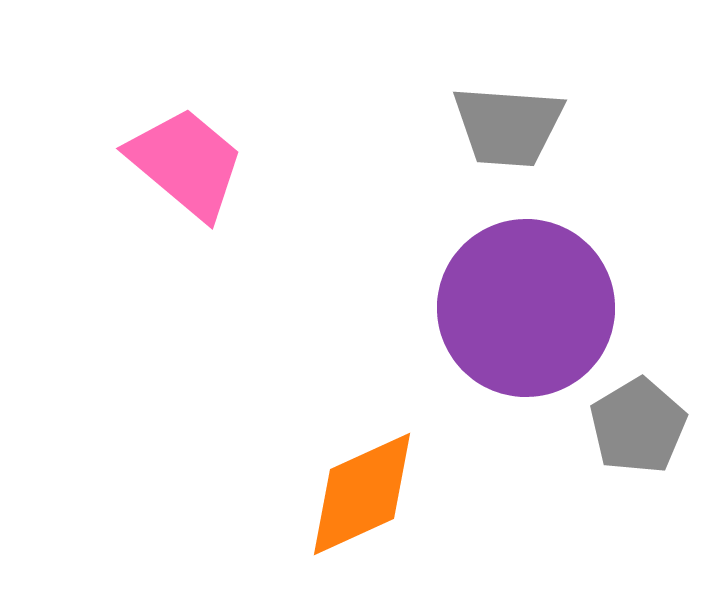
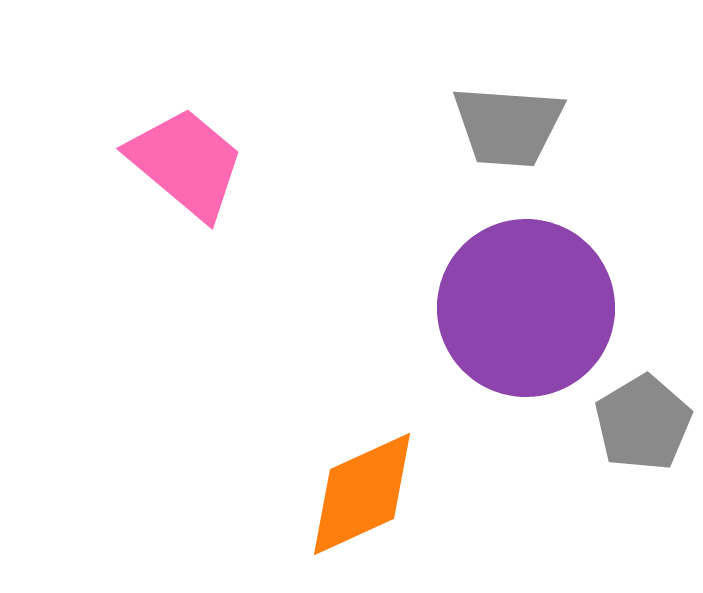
gray pentagon: moved 5 px right, 3 px up
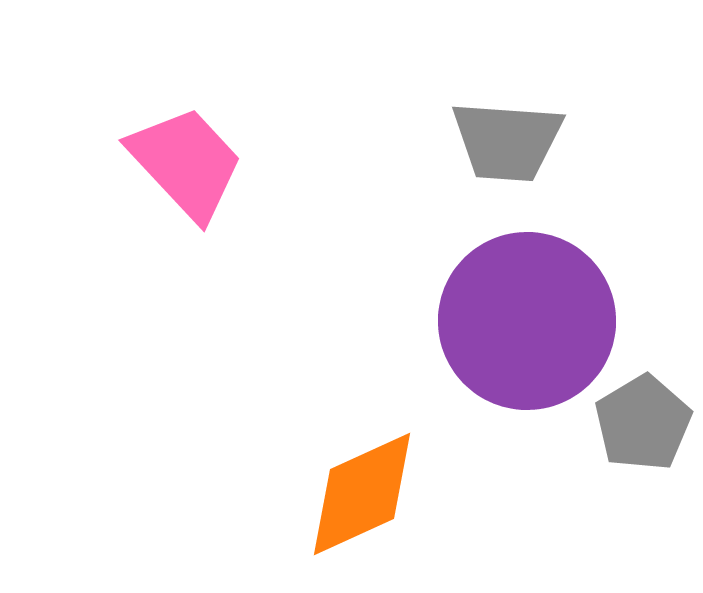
gray trapezoid: moved 1 px left, 15 px down
pink trapezoid: rotated 7 degrees clockwise
purple circle: moved 1 px right, 13 px down
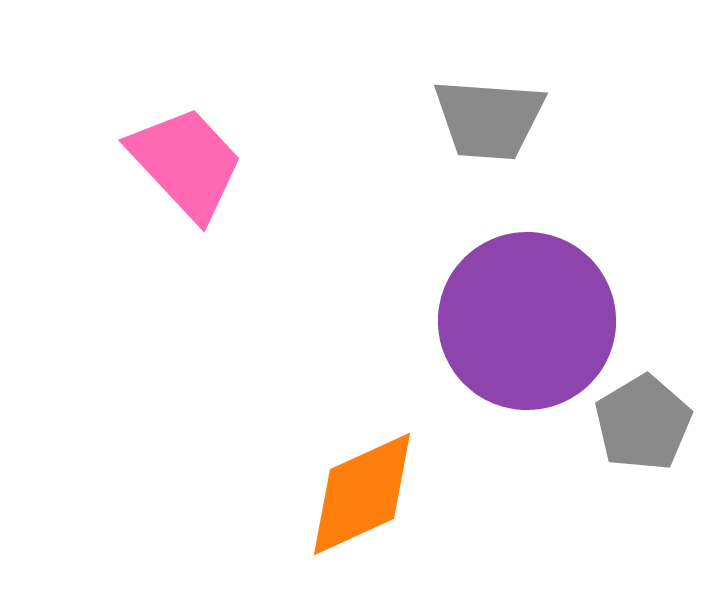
gray trapezoid: moved 18 px left, 22 px up
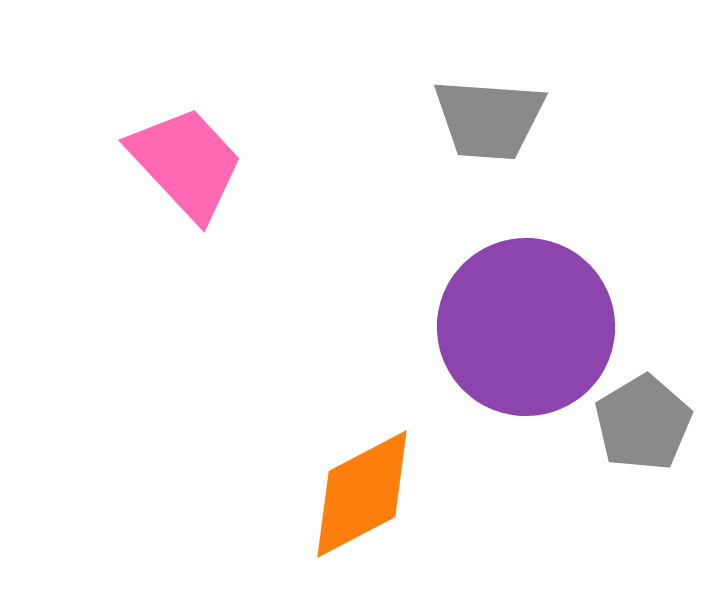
purple circle: moved 1 px left, 6 px down
orange diamond: rotated 3 degrees counterclockwise
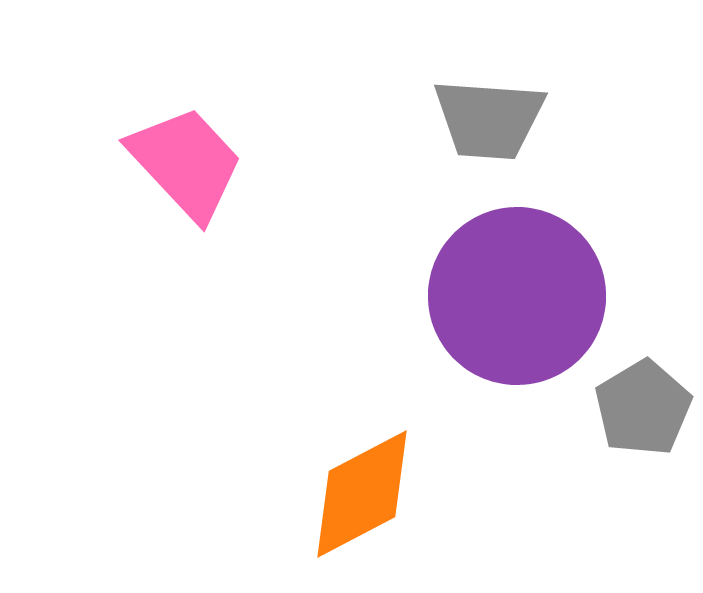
purple circle: moved 9 px left, 31 px up
gray pentagon: moved 15 px up
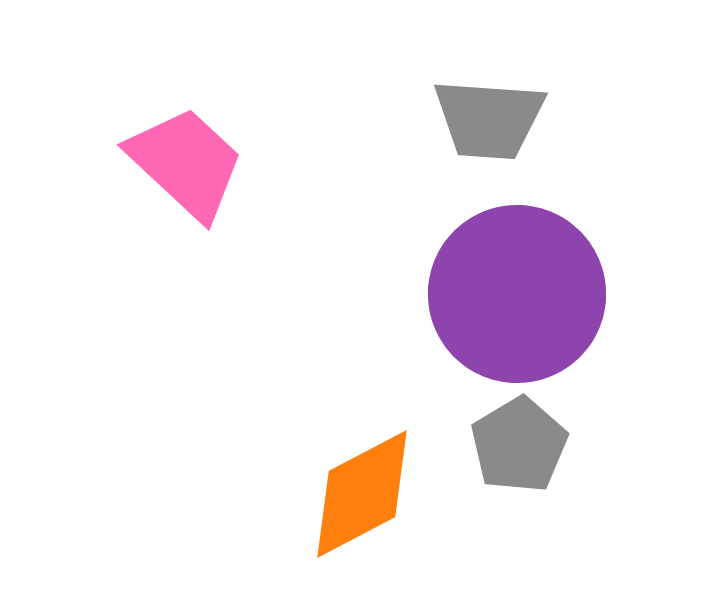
pink trapezoid: rotated 4 degrees counterclockwise
purple circle: moved 2 px up
gray pentagon: moved 124 px left, 37 px down
